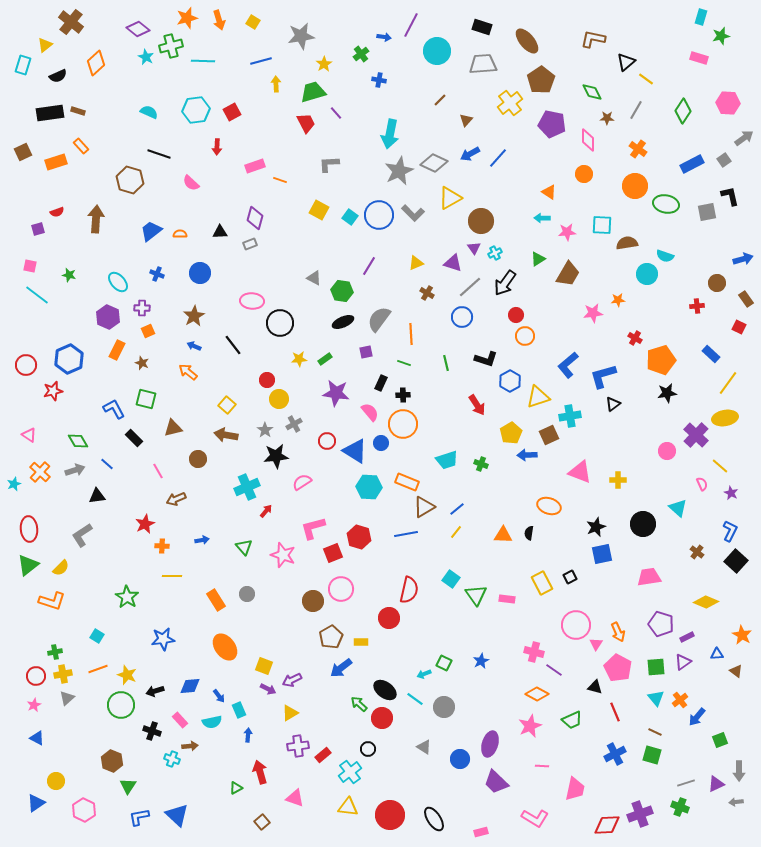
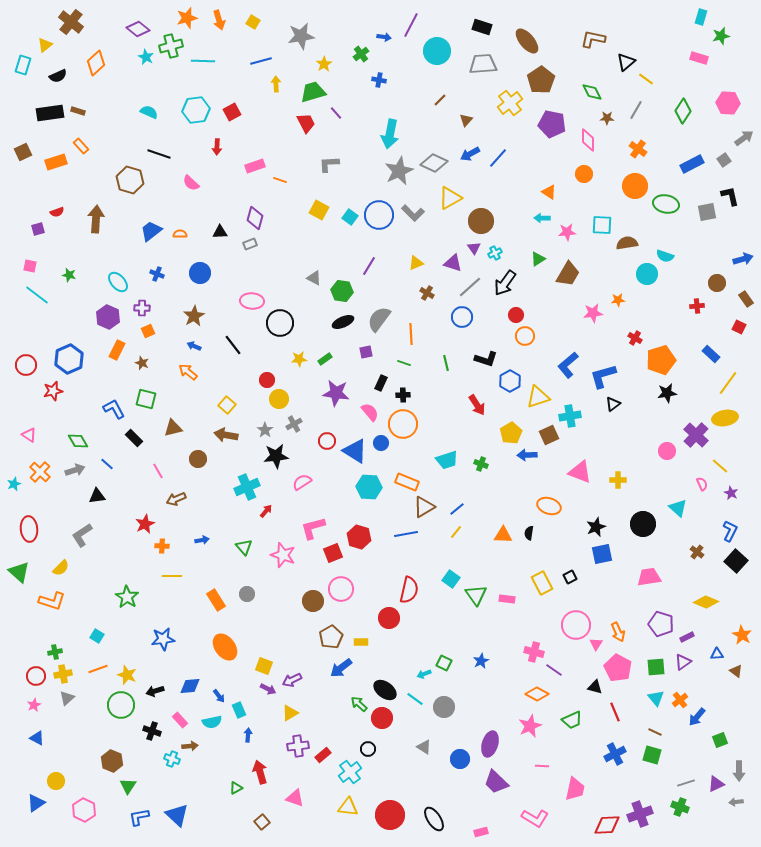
green triangle at (28, 565): moved 9 px left, 7 px down; rotated 40 degrees counterclockwise
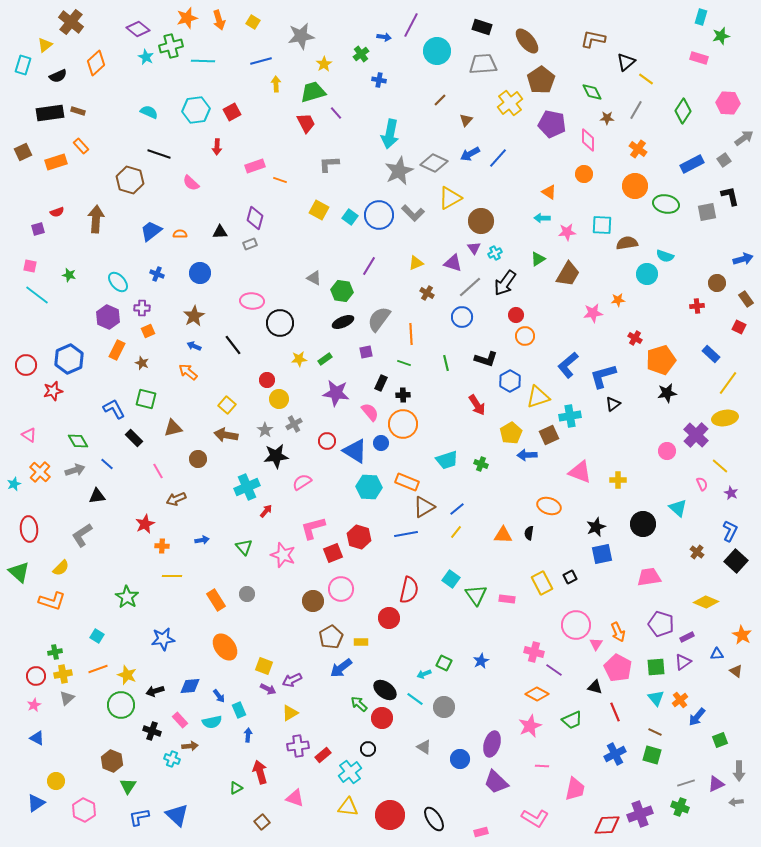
purple ellipse at (490, 744): moved 2 px right
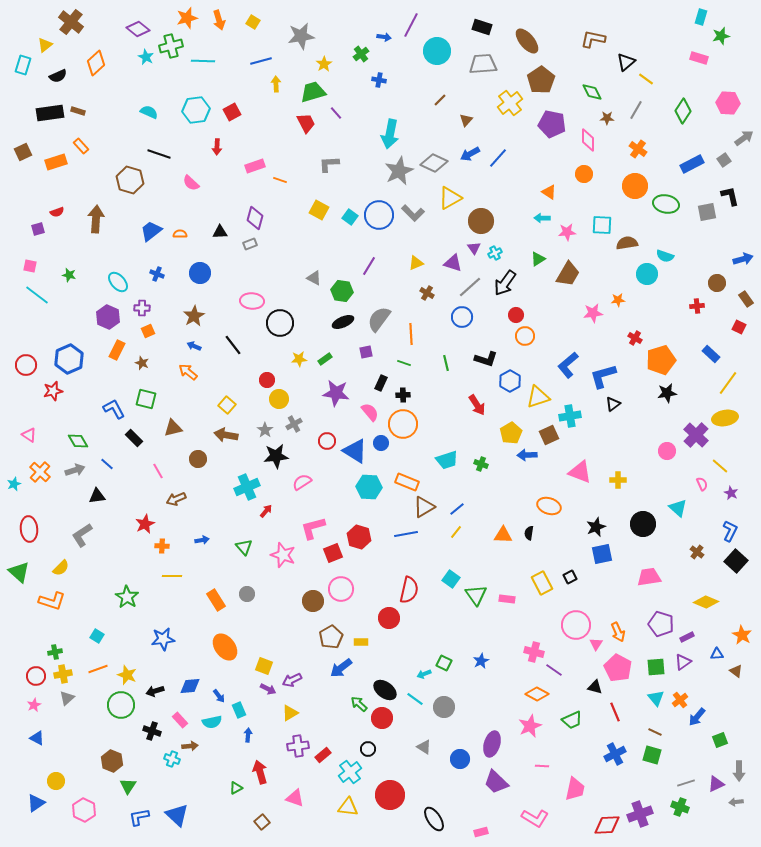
red circle at (390, 815): moved 20 px up
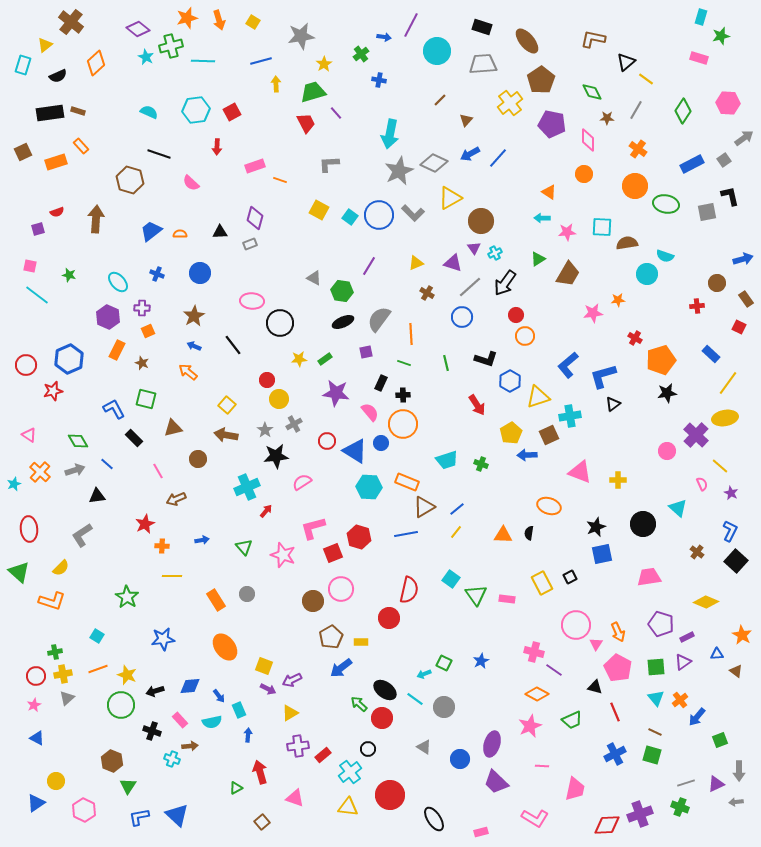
cyan square at (602, 225): moved 2 px down
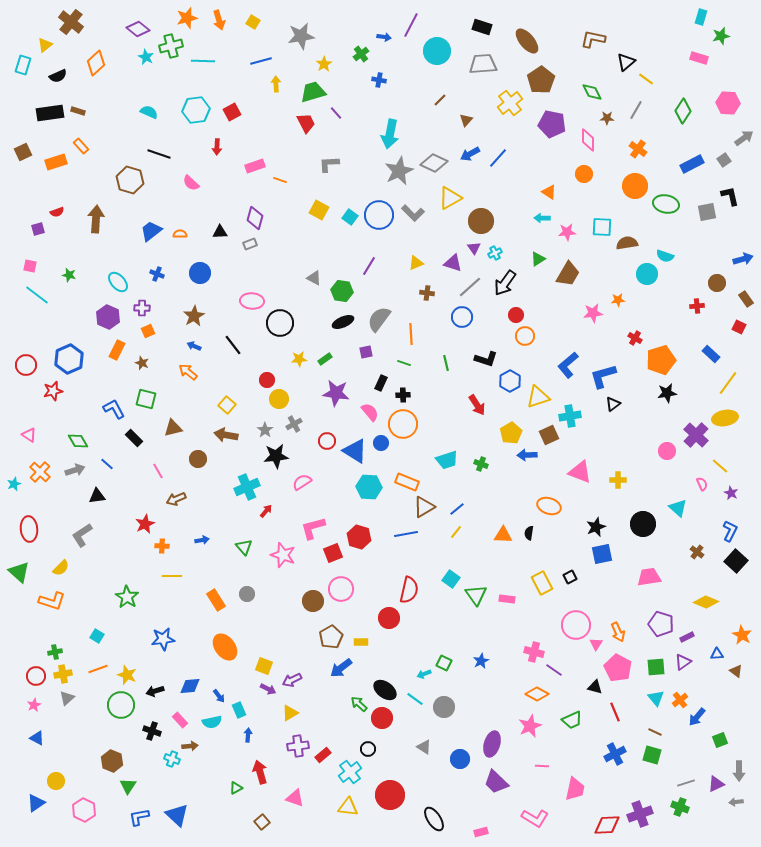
brown cross at (427, 293): rotated 24 degrees counterclockwise
